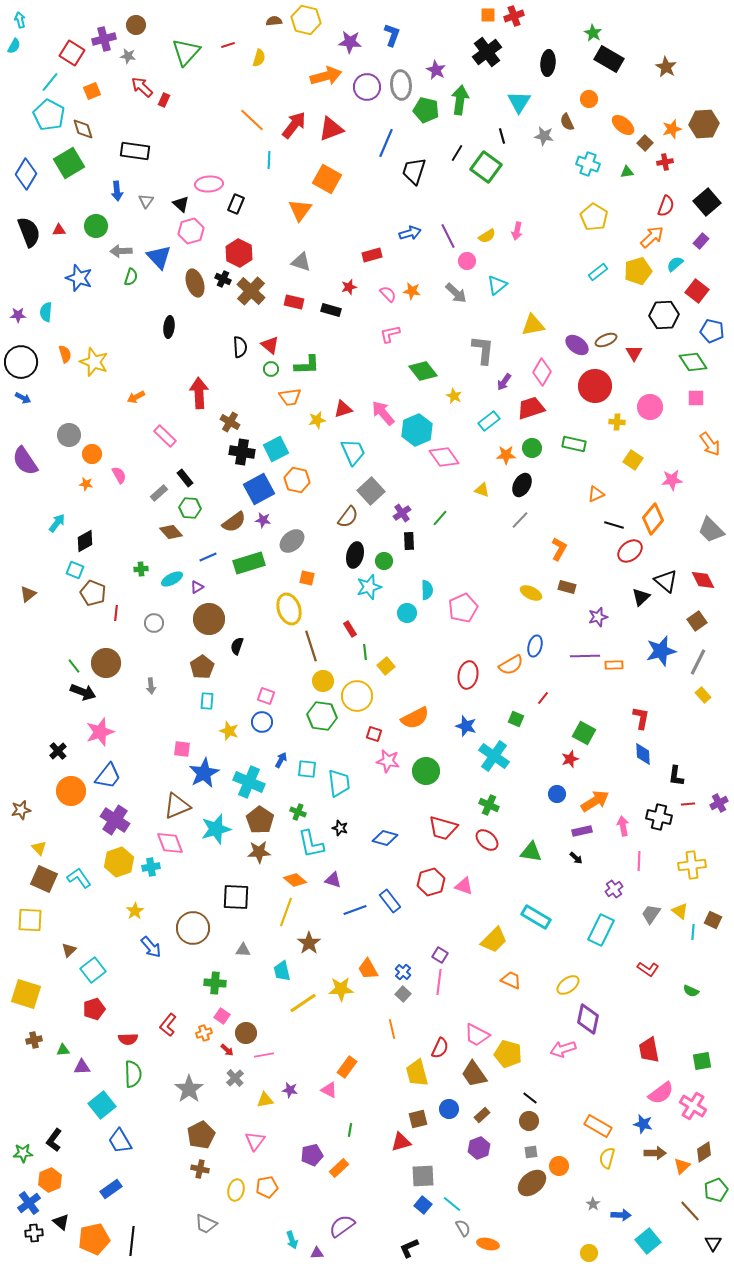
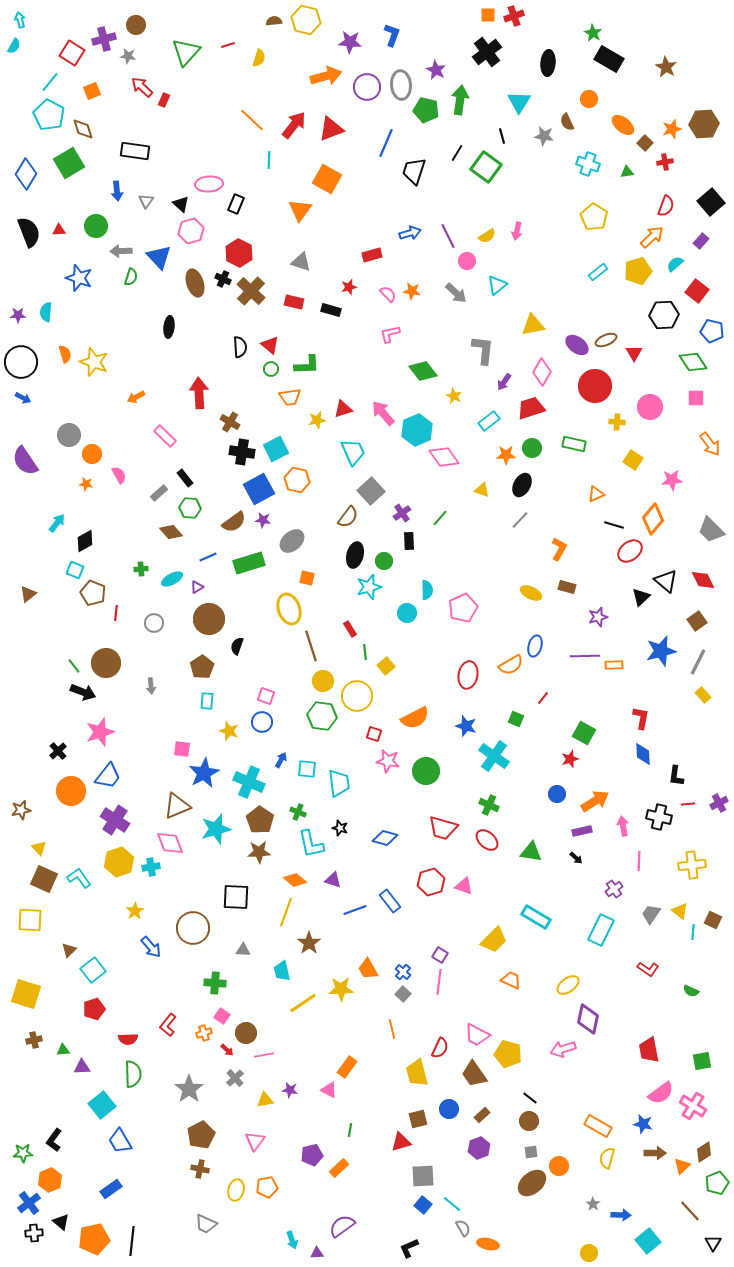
black square at (707, 202): moved 4 px right
green pentagon at (716, 1190): moved 1 px right, 7 px up
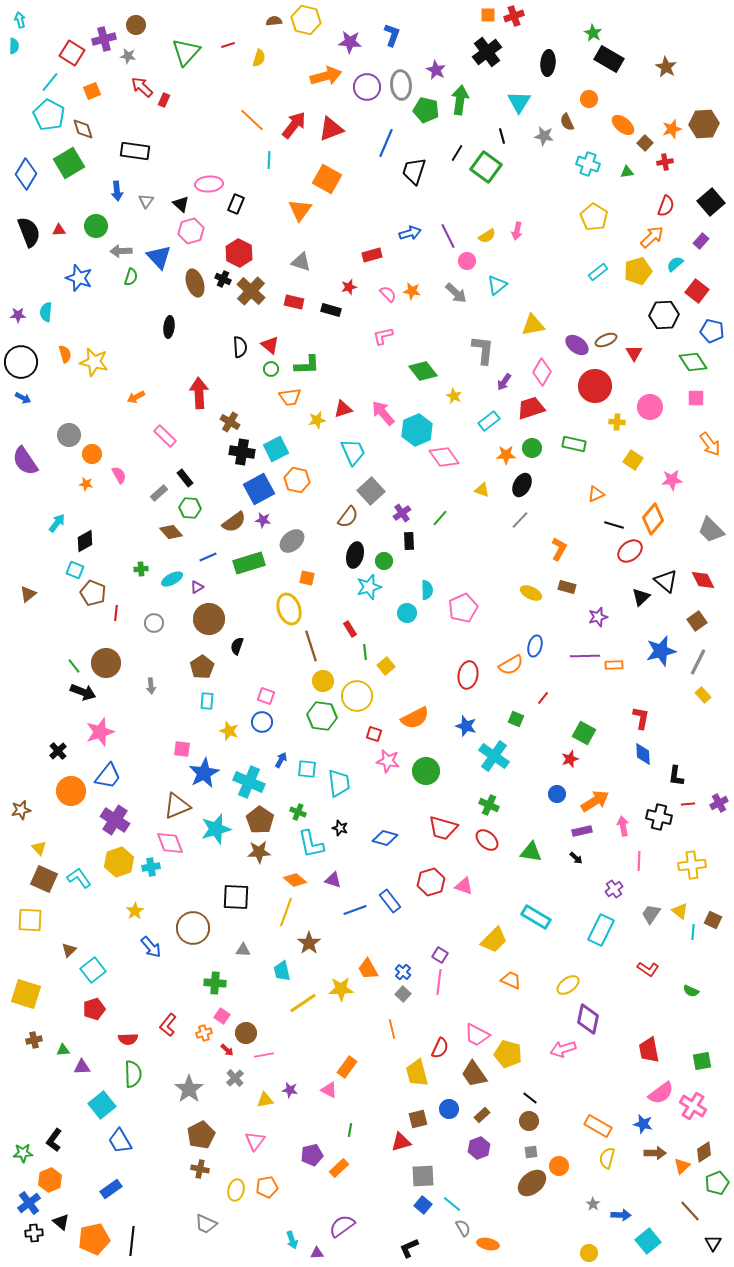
cyan semicircle at (14, 46): rotated 28 degrees counterclockwise
pink L-shape at (390, 334): moved 7 px left, 2 px down
yellow star at (94, 362): rotated 8 degrees counterclockwise
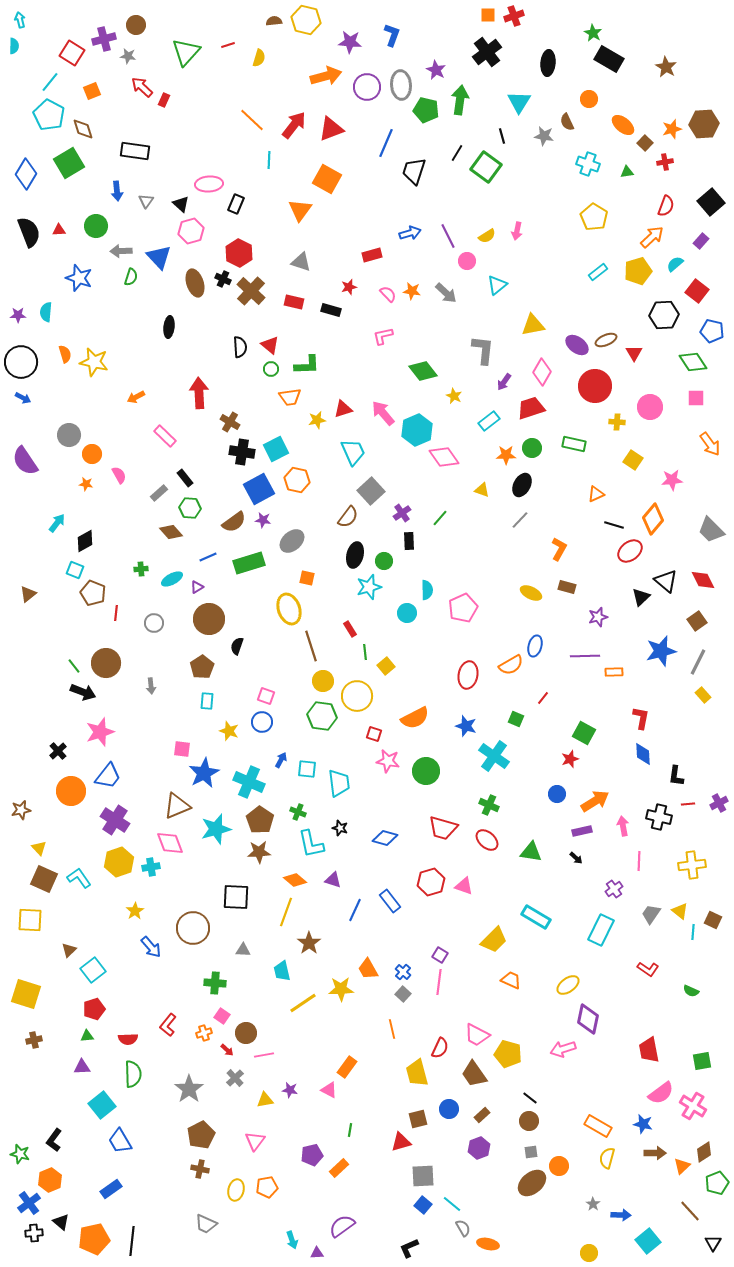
gray arrow at (456, 293): moved 10 px left
orange rectangle at (614, 665): moved 7 px down
blue line at (355, 910): rotated 45 degrees counterclockwise
green triangle at (63, 1050): moved 24 px right, 14 px up
green star at (23, 1153): moved 3 px left, 1 px down; rotated 18 degrees clockwise
